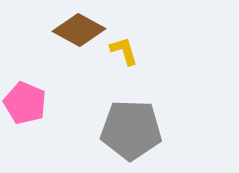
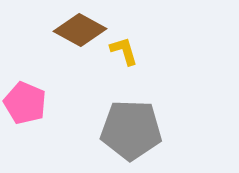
brown diamond: moved 1 px right
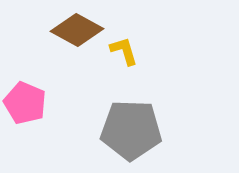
brown diamond: moved 3 px left
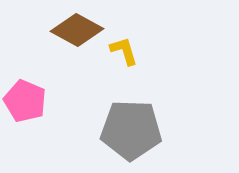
pink pentagon: moved 2 px up
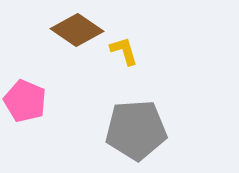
brown diamond: rotated 6 degrees clockwise
gray pentagon: moved 5 px right; rotated 6 degrees counterclockwise
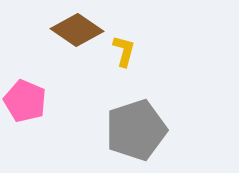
yellow L-shape: rotated 32 degrees clockwise
gray pentagon: rotated 14 degrees counterclockwise
